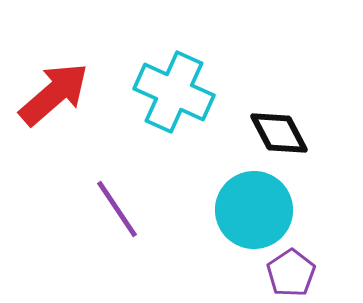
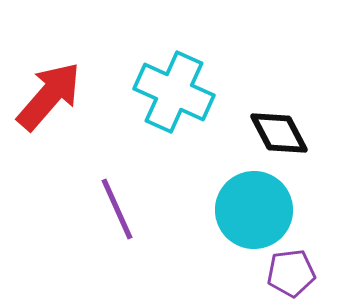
red arrow: moved 5 px left, 2 px down; rotated 8 degrees counterclockwise
purple line: rotated 10 degrees clockwise
purple pentagon: rotated 27 degrees clockwise
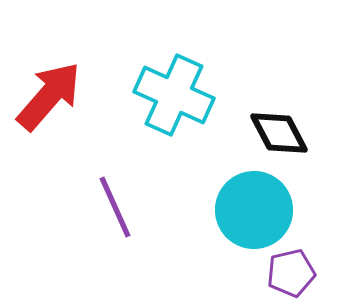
cyan cross: moved 3 px down
purple line: moved 2 px left, 2 px up
purple pentagon: rotated 6 degrees counterclockwise
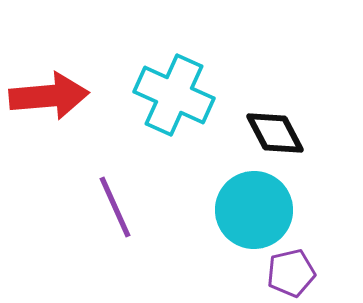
red arrow: rotated 44 degrees clockwise
black diamond: moved 4 px left
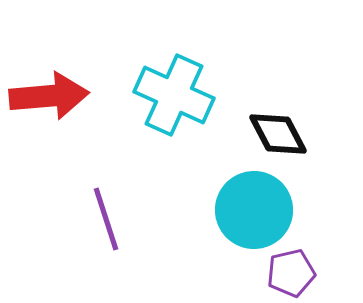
black diamond: moved 3 px right, 1 px down
purple line: moved 9 px left, 12 px down; rotated 6 degrees clockwise
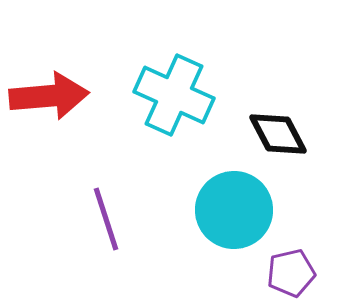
cyan circle: moved 20 px left
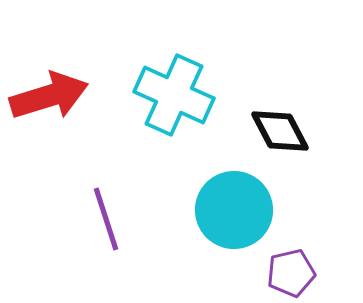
red arrow: rotated 12 degrees counterclockwise
black diamond: moved 2 px right, 3 px up
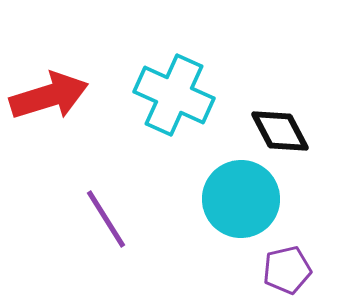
cyan circle: moved 7 px right, 11 px up
purple line: rotated 14 degrees counterclockwise
purple pentagon: moved 4 px left, 3 px up
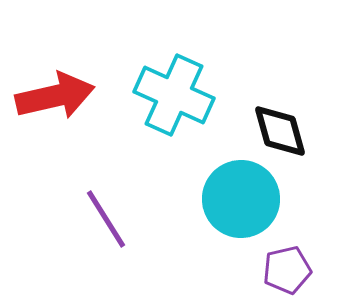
red arrow: moved 6 px right; rotated 4 degrees clockwise
black diamond: rotated 12 degrees clockwise
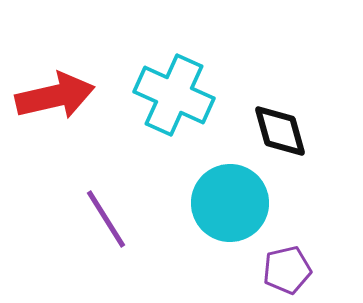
cyan circle: moved 11 px left, 4 px down
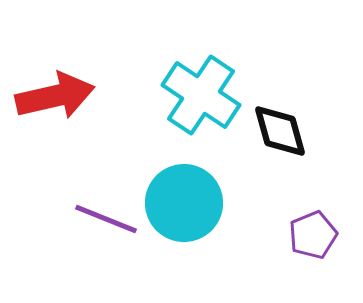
cyan cross: moved 27 px right; rotated 10 degrees clockwise
cyan circle: moved 46 px left
purple line: rotated 36 degrees counterclockwise
purple pentagon: moved 26 px right, 35 px up; rotated 9 degrees counterclockwise
